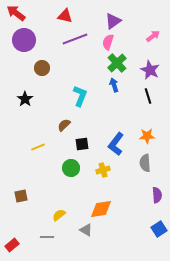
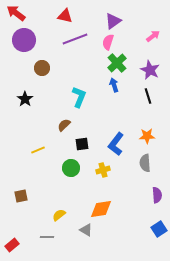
cyan L-shape: moved 1 px left, 1 px down
yellow line: moved 3 px down
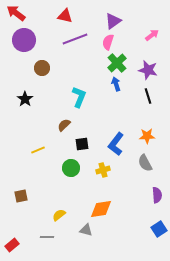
pink arrow: moved 1 px left, 1 px up
purple star: moved 2 px left; rotated 12 degrees counterclockwise
blue arrow: moved 2 px right, 1 px up
gray semicircle: rotated 24 degrees counterclockwise
gray triangle: rotated 16 degrees counterclockwise
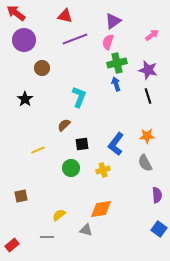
green cross: rotated 30 degrees clockwise
blue square: rotated 21 degrees counterclockwise
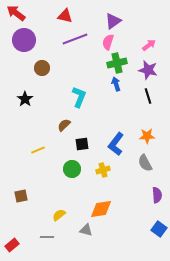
pink arrow: moved 3 px left, 10 px down
green circle: moved 1 px right, 1 px down
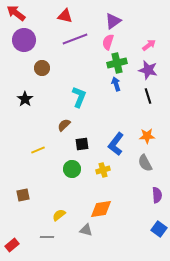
brown square: moved 2 px right, 1 px up
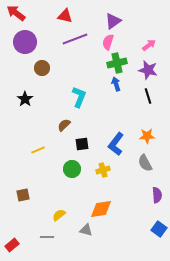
purple circle: moved 1 px right, 2 px down
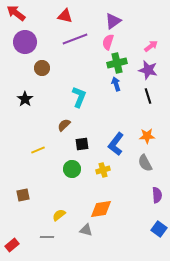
pink arrow: moved 2 px right, 1 px down
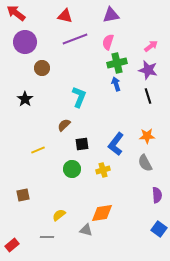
purple triangle: moved 2 px left, 6 px up; rotated 24 degrees clockwise
orange diamond: moved 1 px right, 4 px down
